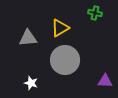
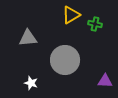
green cross: moved 11 px down
yellow triangle: moved 11 px right, 13 px up
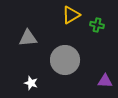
green cross: moved 2 px right, 1 px down
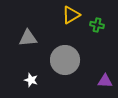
white star: moved 3 px up
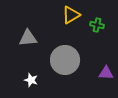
purple triangle: moved 1 px right, 8 px up
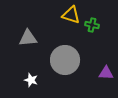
yellow triangle: rotated 48 degrees clockwise
green cross: moved 5 px left
